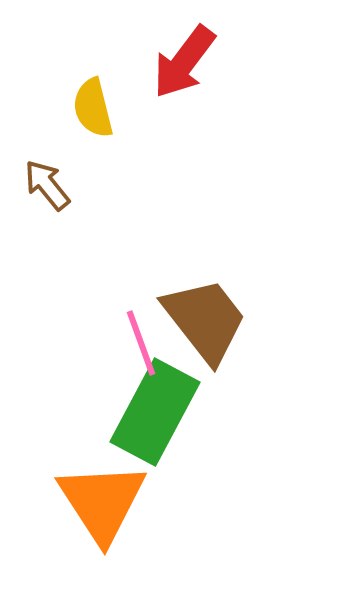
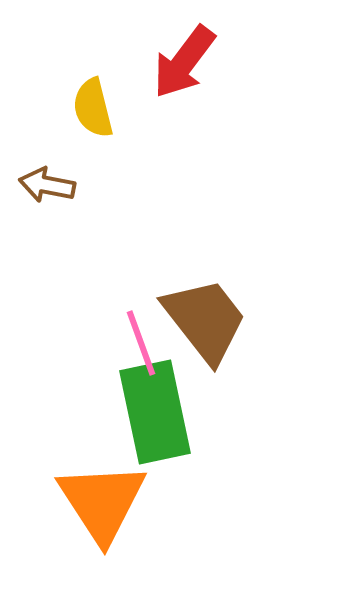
brown arrow: rotated 40 degrees counterclockwise
green rectangle: rotated 40 degrees counterclockwise
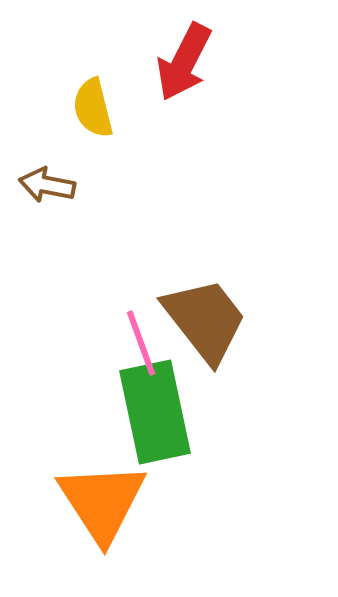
red arrow: rotated 10 degrees counterclockwise
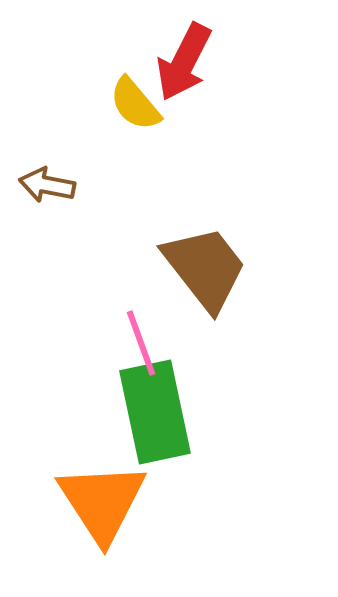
yellow semicircle: moved 42 px right, 4 px up; rotated 26 degrees counterclockwise
brown trapezoid: moved 52 px up
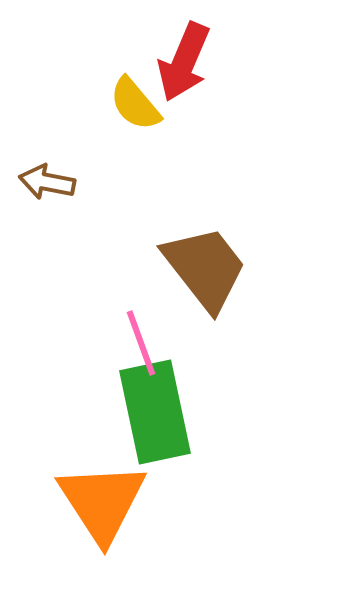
red arrow: rotated 4 degrees counterclockwise
brown arrow: moved 3 px up
